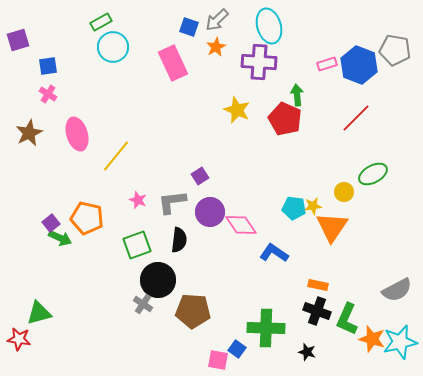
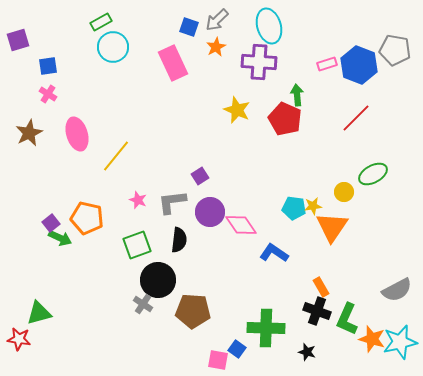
orange rectangle at (318, 285): moved 3 px right, 2 px down; rotated 48 degrees clockwise
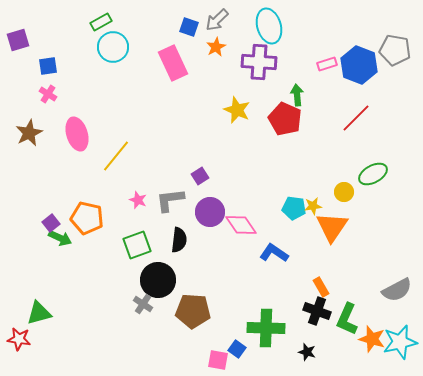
gray L-shape at (172, 202): moved 2 px left, 2 px up
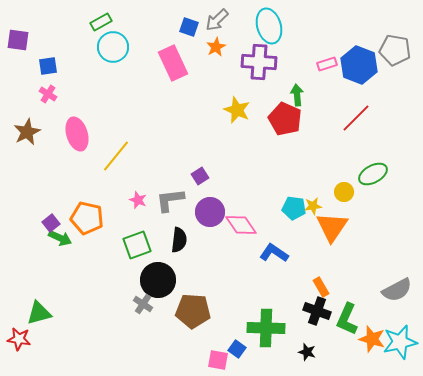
purple square at (18, 40): rotated 25 degrees clockwise
brown star at (29, 133): moved 2 px left, 1 px up
